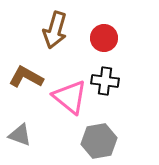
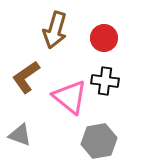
brown L-shape: rotated 64 degrees counterclockwise
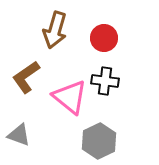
gray triangle: moved 1 px left
gray hexagon: rotated 16 degrees counterclockwise
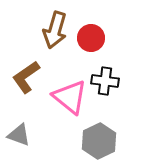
red circle: moved 13 px left
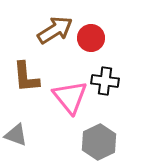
brown arrow: rotated 138 degrees counterclockwise
brown L-shape: rotated 60 degrees counterclockwise
pink triangle: rotated 12 degrees clockwise
gray triangle: moved 3 px left
gray hexagon: moved 1 px down
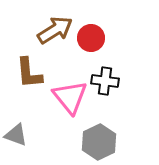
brown L-shape: moved 3 px right, 4 px up
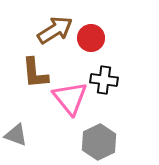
brown L-shape: moved 6 px right
black cross: moved 1 px left, 1 px up
pink triangle: moved 1 px down
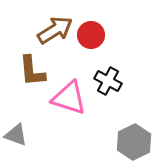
red circle: moved 3 px up
brown L-shape: moved 3 px left, 2 px up
black cross: moved 4 px right, 1 px down; rotated 20 degrees clockwise
pink triangle: moved 1 px left; rotated 33 degrees counterclockwise
gray hexagon: moved 35 px right
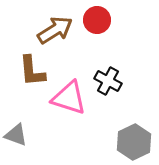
red circle: moved 6 px right, 15 px up
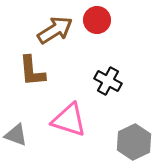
pink triangle: moved 22 px down
